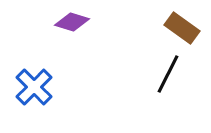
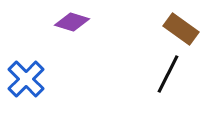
brown rectangle: moved 1 px left, 1 px down
blue cross: moved 8 px left, 8 px up
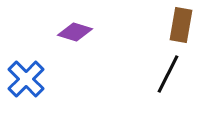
purple diamond: moved 3 px right, 10 px down
brown rectangle: moved 4 px up; rotated 64 degrees clockwise
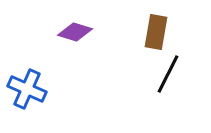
brown rectangle: moved 25 px left, 7 px down
blue cross: moved 1 px right, 10 px down; rotated 21 degrees counterclockwise
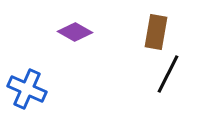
purple diamond: rotated 12 degrees clockwise
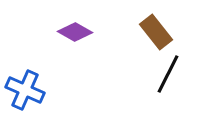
brown rectangle: rotated 48 degrees counterclockwise
blue cross: moved 2 px left, 1 px down
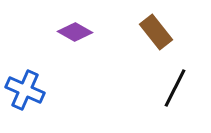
black line: moved 7 px right, 14 px down
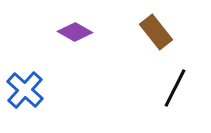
blue cross: rotated 18 degrees clockwise
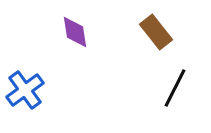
purple diamond: rotated 52 degrees clockwise
blue cross: rotated 12 degrees clockwise
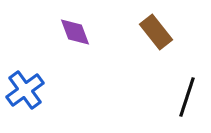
purple diamond: rotated 12 degrees counterclockwise
black line: moved 12 px right, 9 px down; rotated 9 degrees counterclockwise
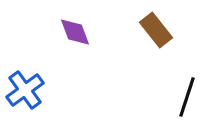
brown rectangle: moved 2 px up
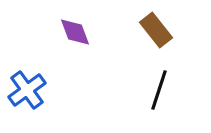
blue cross: moved 2 px right
black line: moved 28 px left, 7 px up
